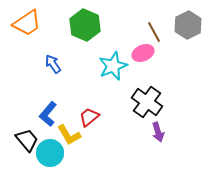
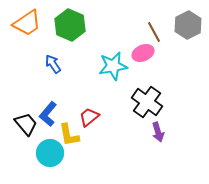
green hexagon: moved 15 px left
cyan star: rotated 12 degrees clockwise
yellow L-shape: rotated 20 degrees clockwise
black trapezoid: moved 1 px left, 16 px up
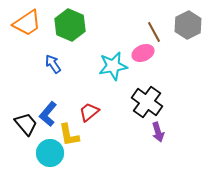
red trapezoid: moved 5 px up
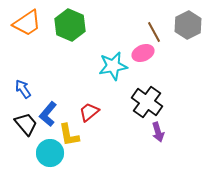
blue arrow: moved 30 px left, 25 px down
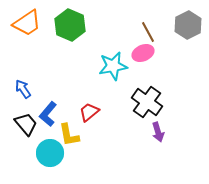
brown line: moved 6 px left
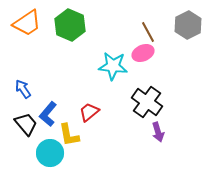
cyan star: rotated 16 degrees clockwise
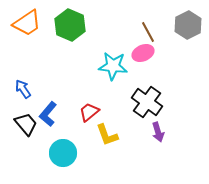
yellow L-shape: moved 38 px right; rotated 10 degrees counterclockwise
cyan circle: moved 13 px right
